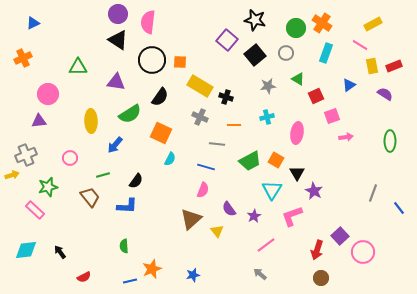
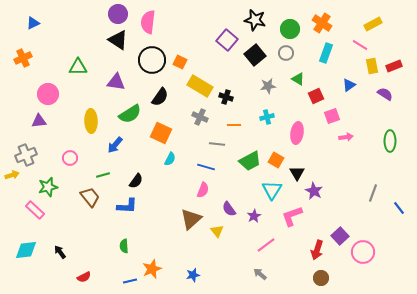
green circle at (296, 28): moved 6 px left, 1 px down
orange square at (180, 62): rotated 24 degrees clockwise
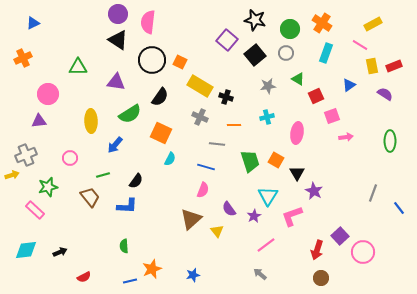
green trapezoid at (250, 161): rotated 80 degrees counterclockwise
cyan triangle at (272, 190): moved 4 px left, 6 px down
black arrow at (60, 252): rotated 104 degrees clockwise
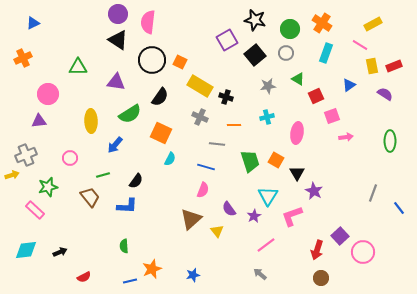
purple square at (227, 40): rotated 20 degrees clockwise
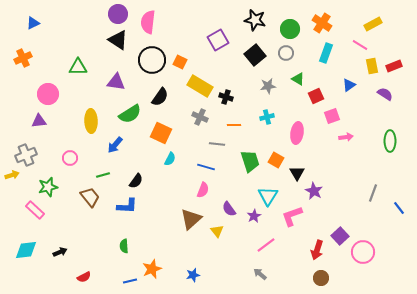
purple square at (227, 40): moved 9 px left
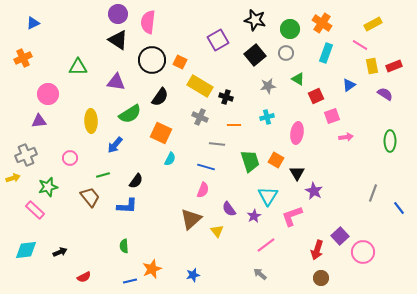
yellow arrow at (12, 175): moved 1 px right, 3 px down
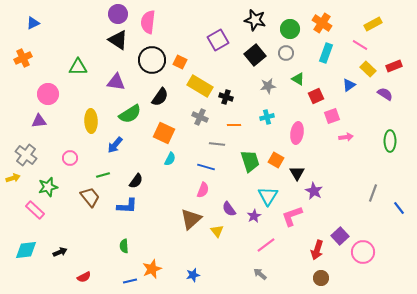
yellow rectangle at (372, 66): moved 4 px left, 3 px down; rotated 35 degrees counterclockwise
orange square at (161, 133): moved 3 px right
gray cross at (26, 155): rotated 30 degrees counterclockwise
